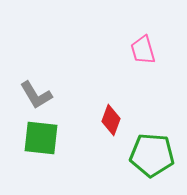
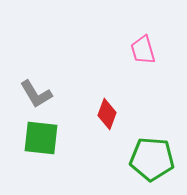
gray L-shape: moved 1 px up
red diamond: moved 4 px left, 6 px up
green pentagon: moved 4 px down
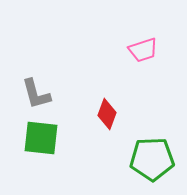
pink trapezoid: rotated 92 degrees counterclockwise
gray L-shape: rotated 16 degrees clockwise
green pentagon: rotated 6 degrees counterclockwise
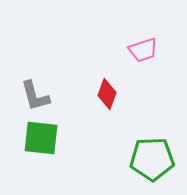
gray L-shape: moved 1 px left, 2 px down
red diamond: moved 20 px up
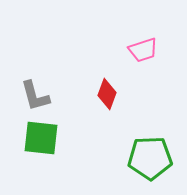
green pentagon: moved 2 px left, 1 px up
